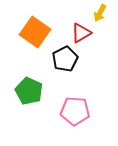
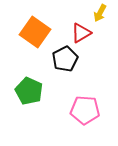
pink pentagon: moved 10 px right, 1 px up
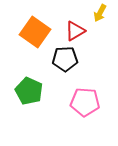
red triangle: moved 6 px left, 2 px up
black pentagon: rotated 25 degrees clockwise
pink pentagon: moved 8 px up
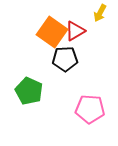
orange square: moved 17 px right
pink pentagon: moved 5 px right, 7 px down
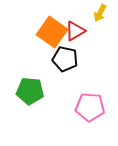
black pentagon: rotated 15 degrees clockwise
green pentagon: moved 1 px right; rotated 20 degrees counterclockwise
pink pentagon: moved 2 px up
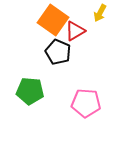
orange square: moved 1 px right, 12 px up
black pentagon: moved 7 px left, 7 px up; rotated 10 degrees clockwise
pink pentagon: moved 4 px left, 4 px up
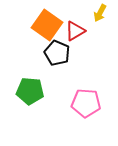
orange square: moved 6 px left, 5 px down
black pentagon: moved 1 px left, 1 px down
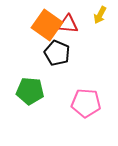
yellow arrow: moved 2 px down
red triangle: moved 7 px left, 7 px up; rotated 35 degrees clockwise
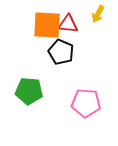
yellow arrow: moved 2 px left, 1 px up
orange square: rotated 32 degrees counterclockwise
black pentagon: moved 4 px right, 1 px up
green pentagon: moved 1 px left
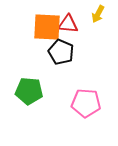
orange square: moved 2 px down
